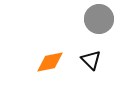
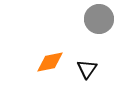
black triangle: moved 4 px left, 9 px down; rotated 20 degrees clockwise
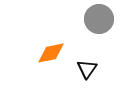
orange diamond: moved 1 px right, 9 px up
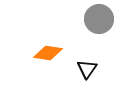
orange diamond: moved 3 px left; rotated 20 degrees clockwise
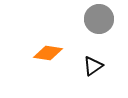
black triangle: moved 6 px right, 3 px up; rotated 20 degrees clockwise
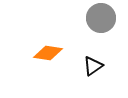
gray circle: moved 2 px right, 1 px up
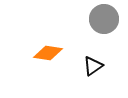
gray circle: moved 3 px right, 1 px down
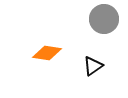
orange diamond: moved 1 px left
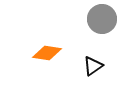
gray circle: moved 2 px left
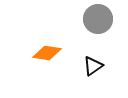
gray circle: moved 4 px left
